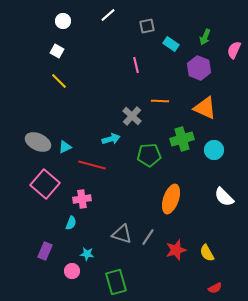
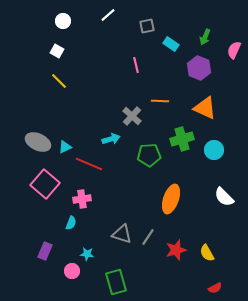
red line: moved 3 px left, 1 px up; rotated 8 degrees clockwise
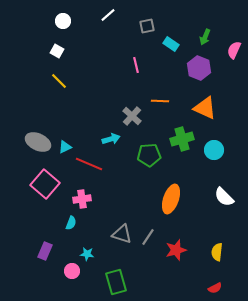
yellow semicircle: moved 10 px right, 1 px up; rotated 36 degrees clockwise
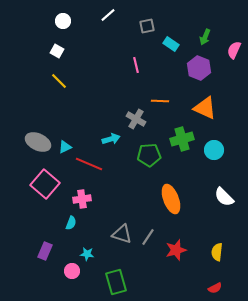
gray cross: moved 4 px right, 3 px down; rotated 12 degrees counterclockwise
orange ellipse: rotated 40 degrees counterclockwise
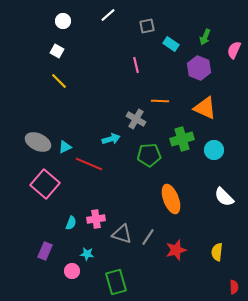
pink cross: moved 14 px right, 20 px down
red semicircle: moved 19 px right, 1 px up; rotated 64 degrees counterclockwise
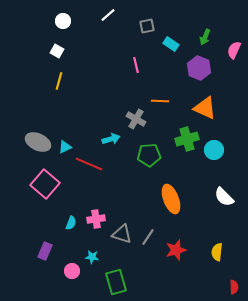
yellow line: rotated 60 degrees clockwise
green cross: moved 5 px right
cyan star: moved 5 px right, 3 px down
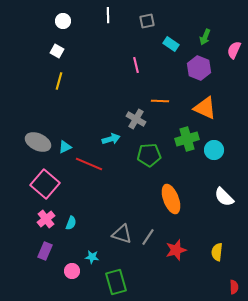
white line: rotated 49 degrees counterclockwise
gray square: moved 5 px up
pink cross: moved 50 px left; rotated 30 degrees counterclockwise
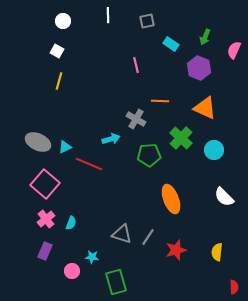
green cross: moved 6 px left, 1 px up; rotated 30 degrees counterclockwise
